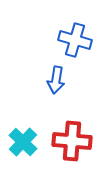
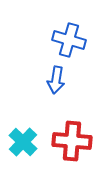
blue cross: moved 6 px left
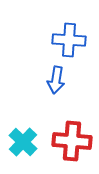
blue cross: rotated 12 degrees counterclockwise
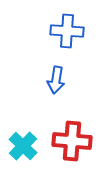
blue cross: moved 2 px left, 9 px up
cyan cross: moved 4 px down
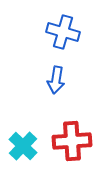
blue cross: moved 4 px left, 1 px down; rotated 12 degrees clockwise
red cross: rotated 9 degrees counterclockwise
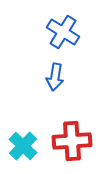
blue cross: rotated 16 degrees clockwise
blue arrow: moved 1 px left, 3 px up
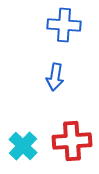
blue cross: moved 1 px right, 7 px up; rotated 28 degrees counterclockwise
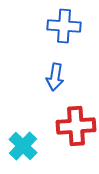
blue cross: moved 1 px down
red cross: moved 4 px right, 15 px up
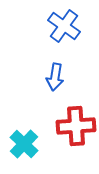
blue cross: rotated 32 degrees clockwise
cyan cross: moved 1 px right, 2 px up
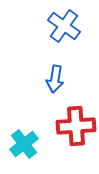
blue arrow: moved 2 px down
cyan cross: rotated 8 degrees clockwise
